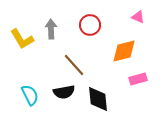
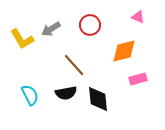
gray arrow: rotated 120 degrees counterclockwise
black semicircle: moved 2 px right, 1 px down
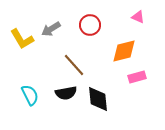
pink rectangle: moved 1 px left, 2 px up
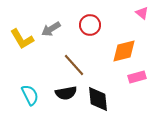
pink triangle: moved 4 px right, 4 px up; rotated 16 degrees clockwise
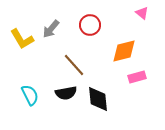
gray arrow: rotated 18 degrees counterclockwise
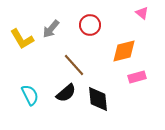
black semicircle: rotated 30 degrees counterclockwise
